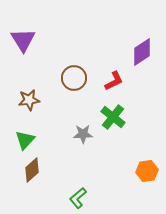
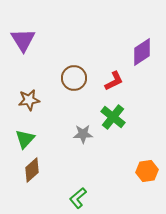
green triangle: moved 1 px up
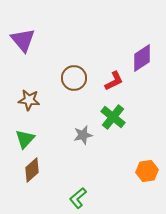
purple triangle: rotated 8 degrees counterclockwise
purple diamond: moved 6 px down
brown star: rotated 15 degrees clockwise
gray star: moved 1 px down; rotated 12 degrees counterclockwise
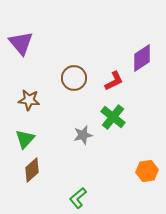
purple triangle: moved 2 px left, 3 px down
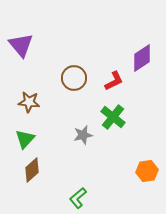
purple triangle: moved 2 px down
brown star: moved 2 px down
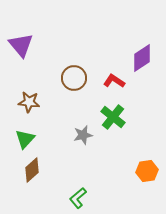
red L-shape: rotated 120 degrees counterclockwise
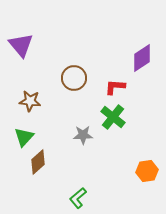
red L-shape: moved 1 px right, 6 px down; rotated 30 degrees counterclockwise
brown star: moved 1 px right, 1 px up
gray star: rotated 12 degrees clockwise
green triangle: moved 1 px left, 2 px up
brown diamond: moved 6 px right, 8 px up
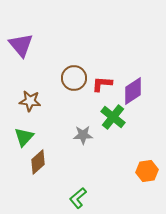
purple diamond: moved 9 px left, 33 px down
red L-shape: moved 13 px left, 3 px up
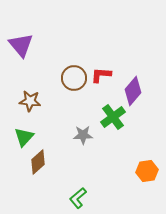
red L-shape: moved 1 px left, 9 px up
purple diamond: rotated 16 degrees counterclockwise
green cross: rotated 15 degrees clockwise
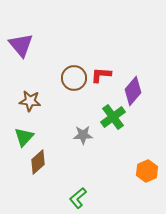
orange hexagon: rotated 15 degrees counterclockwise
